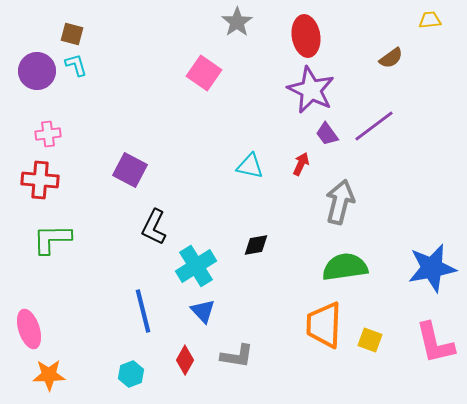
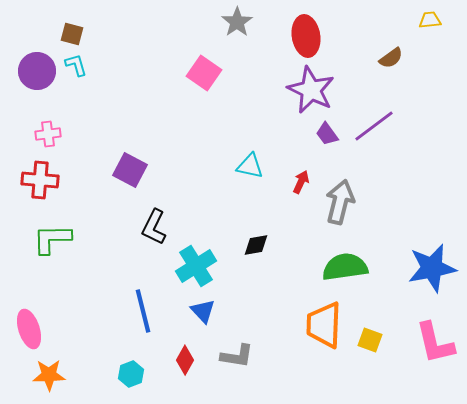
red arrow: moved 18 px down
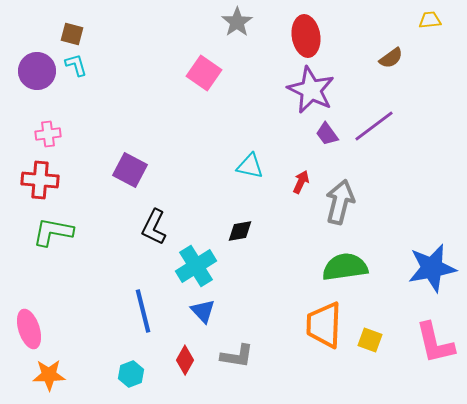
green L-shape: moved 1 px right, 7 px up; rotated 12 degrees clockwise
black diamond: moved 16 px left, 14 px up
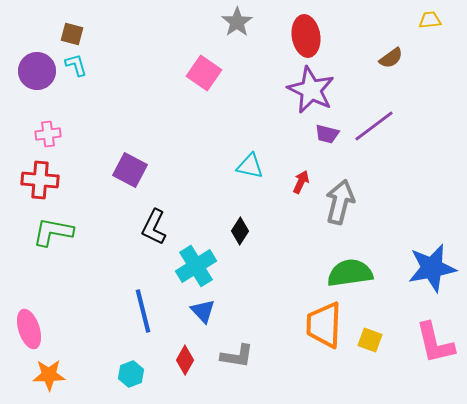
purple trapezoid: rotated 40 degrees counterclockwise
black diamond: rotated 48 degrees counterclockwise
green semicircle: moved 5 px right, 6 px down
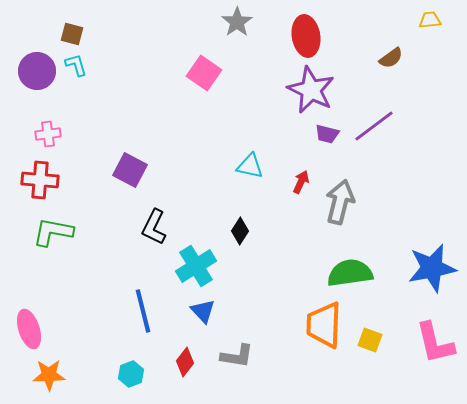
red diamond: moved 2 px down; rotated 8 degrees clockwise
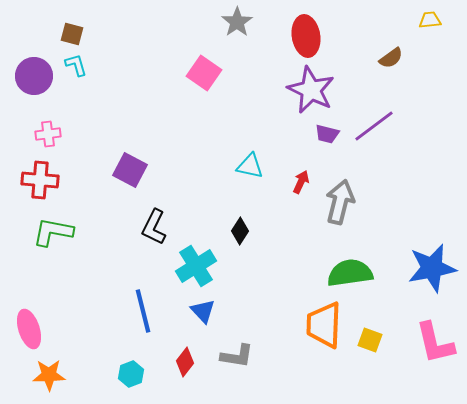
purple circle: moved 3 px left, 5 px down
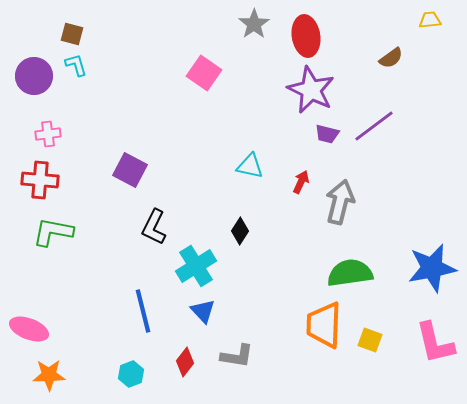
gray star: moved 17 px right, 2 px down
pink ellipse: rotated 51 degrees counterclockwise
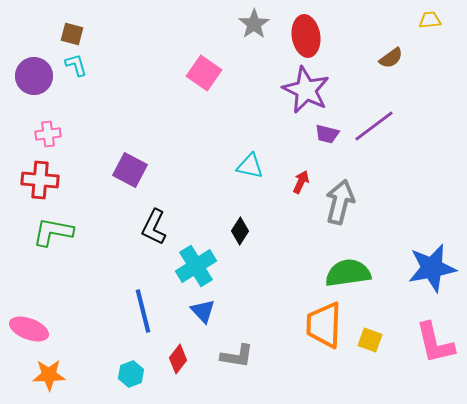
purple star: moved 5 px left
green semicircle: moved 2 px left
red diamond: moved 7 px left, 3 px up
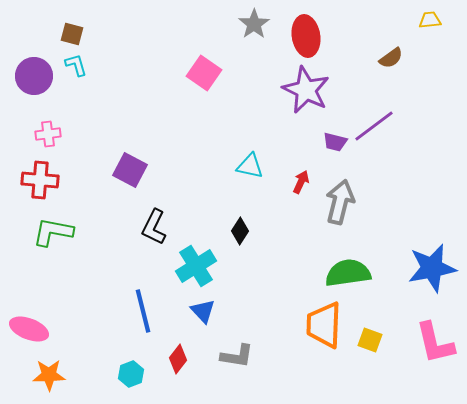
purple trapezoid: moved 8 px right, 8 px down
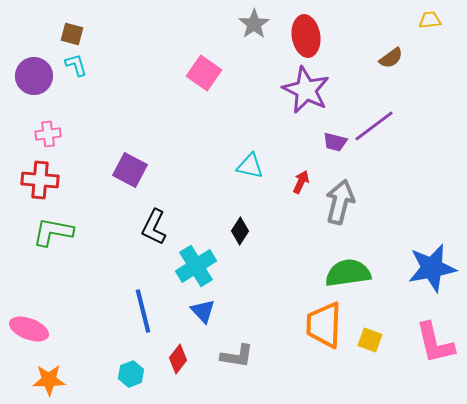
orange star: moved 5 px down
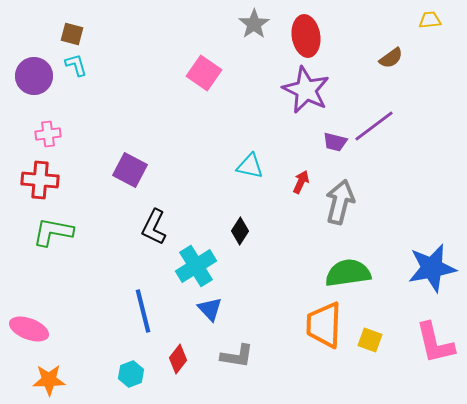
blue triangle: moved 7 px right, 2 px up
